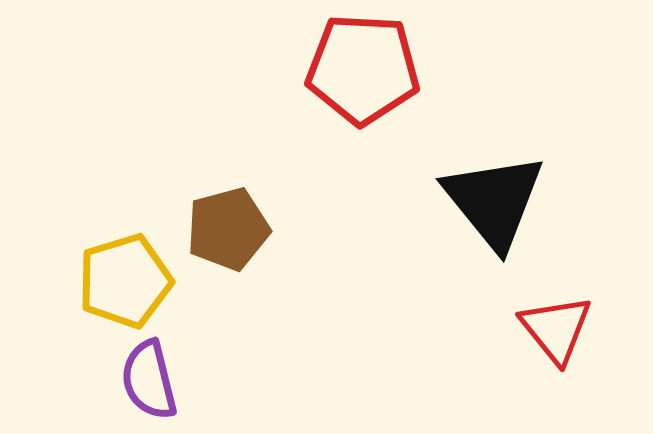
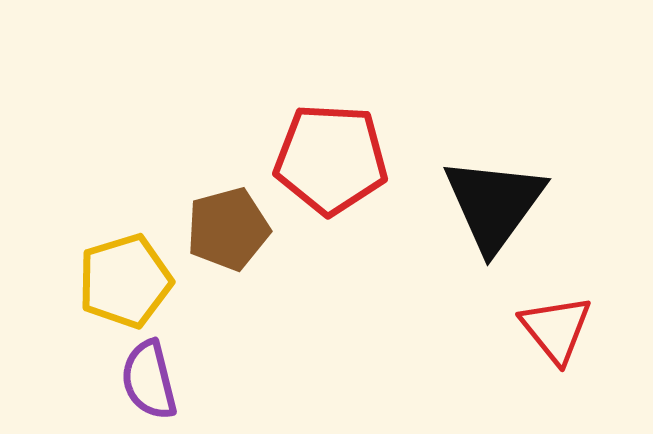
red pentagon: moved 32 px left, 90 px down
black triangle: moved 3 px down; rotated 15 degrees clockwise
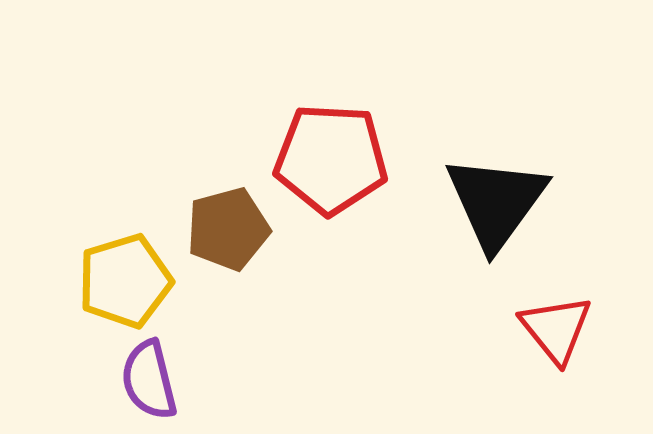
black triangle: moved 2 px right, 2 px up
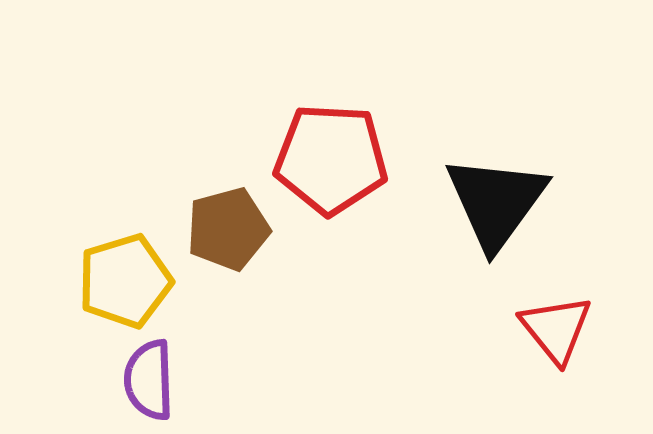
purple semicircle: rotated 12 degrees clockwise
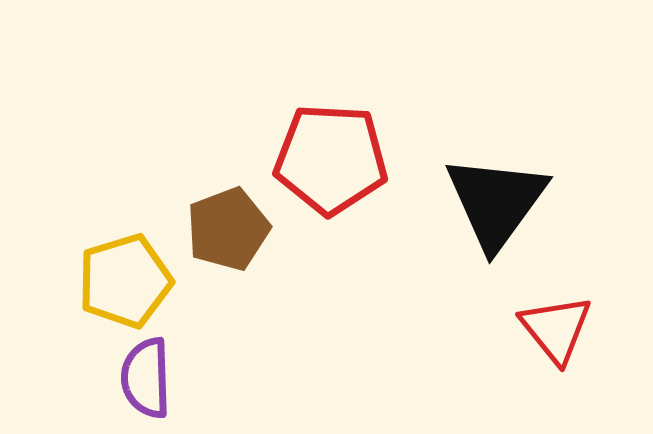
brown pentagon: rotated 6 degrees counterclockwise
purple semicircle: moved 3 px left, 2 px up
